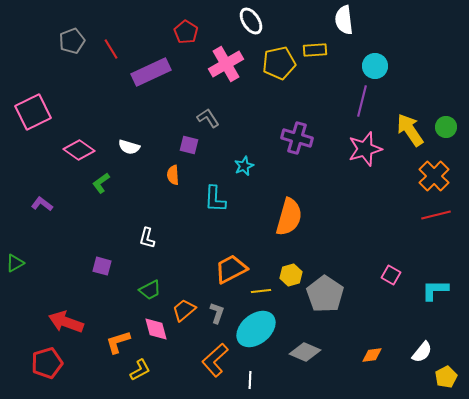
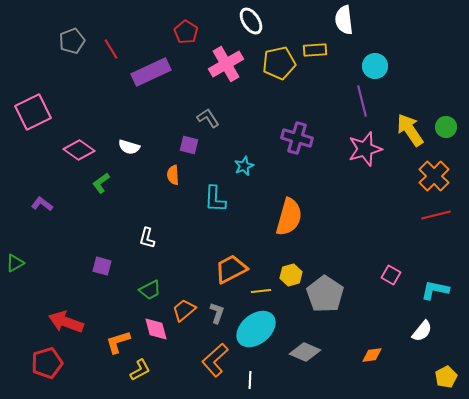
purple line at (362, 101): rotated 28 degrees counterclockwise
cyan L-shape at (435, 290): rotated 12 degrees clockwise
white semicircle at (422, 352): moved 21 px up
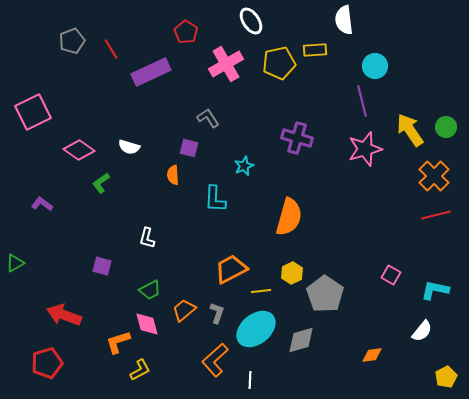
purple square at (189, 145): moved 3 px down
yellow hexagon at (291, 275): moved 1 px right, 2 px up; rotated 10 degrees counterclockwise
red arrow at (66, 322): moved 2 px left, 7 px up
pink diamond at (156, 329): moved 9 px left, 5 px up
gray diamond at (305, 352): moved 4 px left, 12 px up; rotated 40 degrees counterclockwise
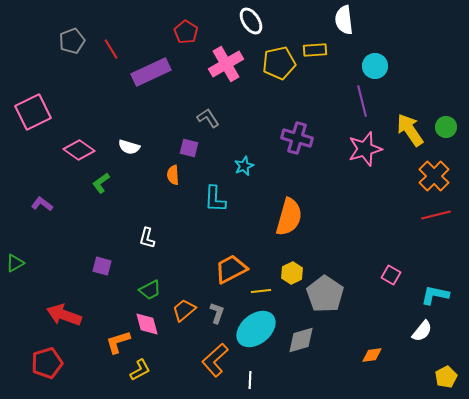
cyan L-shape at (435, 290): moved 5 px down
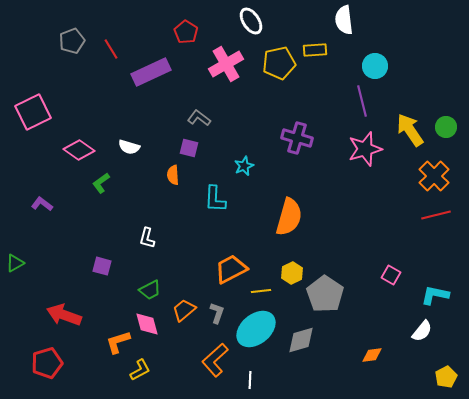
gray L-shape at (208, 118): moved 9 px left; rotated 20 degrees counterclockwise
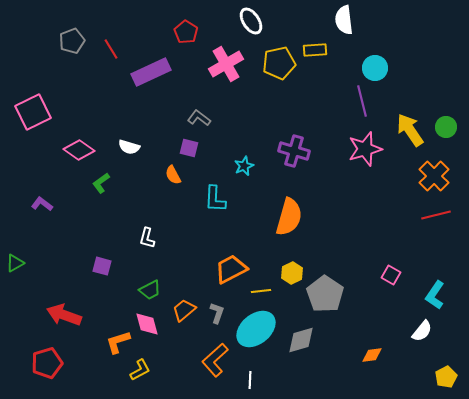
cyan circle at (375, 66): moved 2 px down
purple cross at (297, 138): moved 3 px left, 13 px down
orange semicircle at (173, 175): rotated 24 degrees counterclockwise
cyan L-shape at (435, 295): rotated 68 degrees counterclockwise
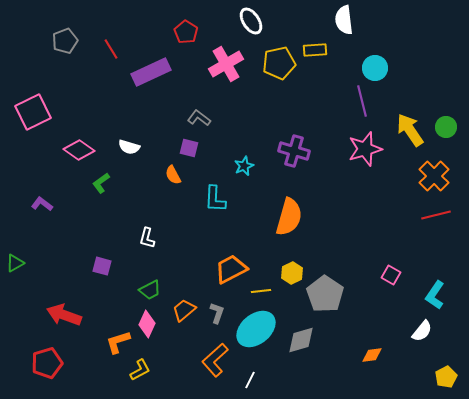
gray pentagon at (72, 41): moved 7 px left
pink diamond at (147, 324): rotated 40 degrees clockwise
white line at (250, 380): rotated 24 degrees clockwise
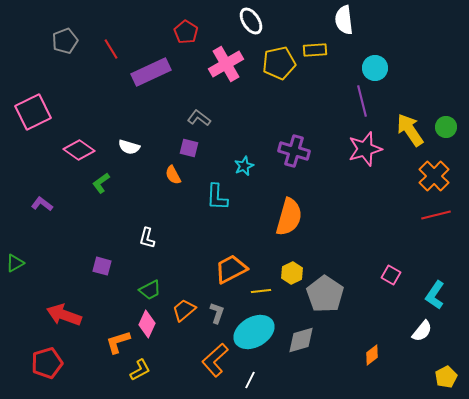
cyan L-shape at (215, 199): moved 2 px right, 2 px up
cyan ellipse at (256, 329): moved 2 px left, 3 px down; rotated 9 degrees clockwise
orange diamond at (372, 355): rotated 30 degrees counterclockwise
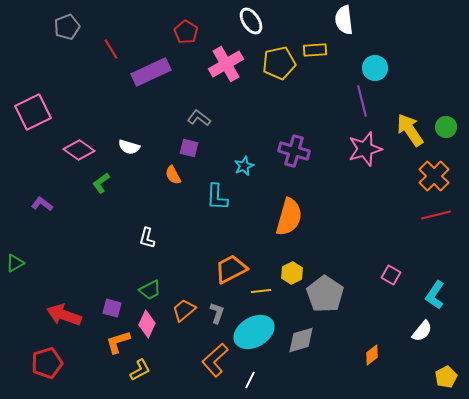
gray pentagon at (65, 41): moved 2 px right, 14 px up
purple square at (102, 266): moved 10 px right, 42 px down
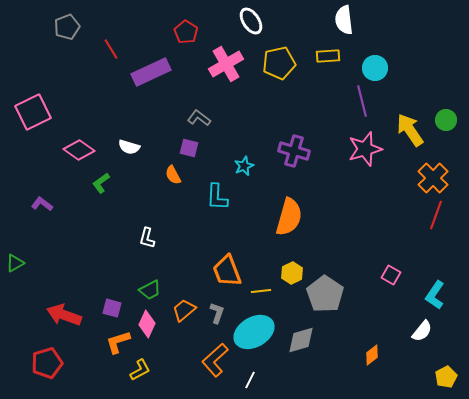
yellow rectangle at (315, 50): moved 13 px right, 6 px down
green circle at (446, 127): moved 7 px up
orange cross at (434, 176): moved 1 px left, 2 px down
red line at (436, 215): rotated 56 degrees counterclockwise
orange trapezoid at (231, 269): moved 4 px left, 2 px down; rotated 84 degrees counterclockwise
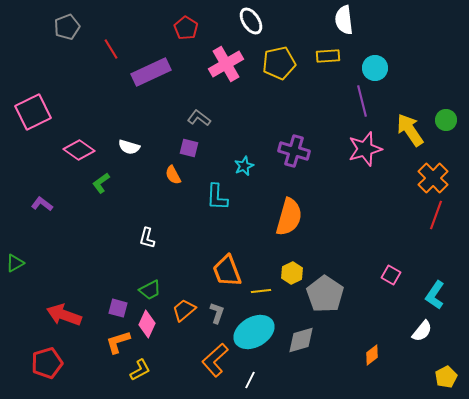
red pentagon at (186, 32): moved 4 px up
purple square at (112, 308): moved 6 px right
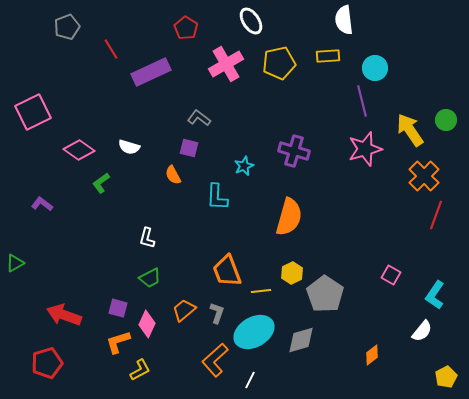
orange cross at (433, 178): moved 9 px left, 2 px up
green trapezoid at (150, 290): moved 12 px up
